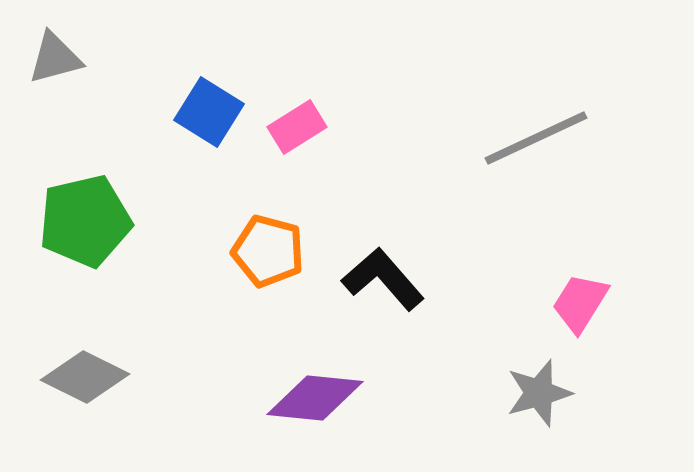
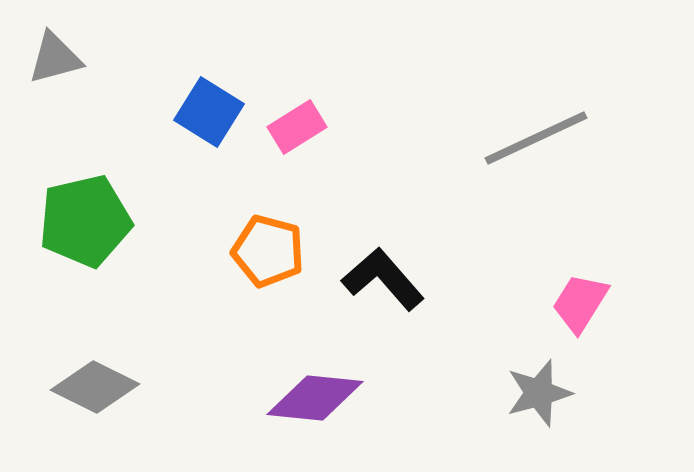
gray diamond: moved 10 px right, 10 px down
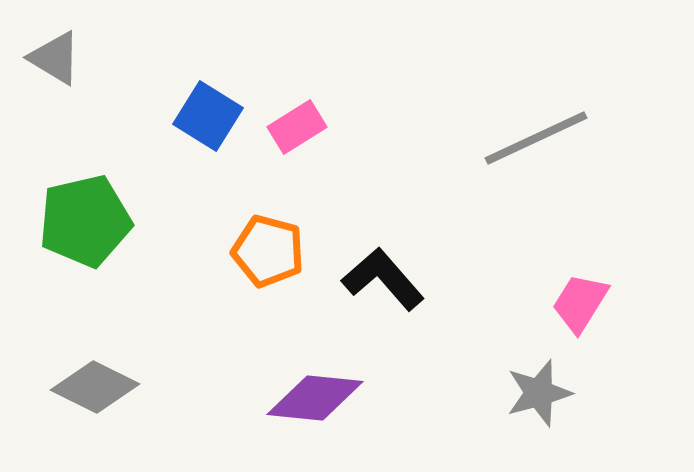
gray triangle: rotated 46 degrees clockwise
blue square: moved 1 px left, 4 px down
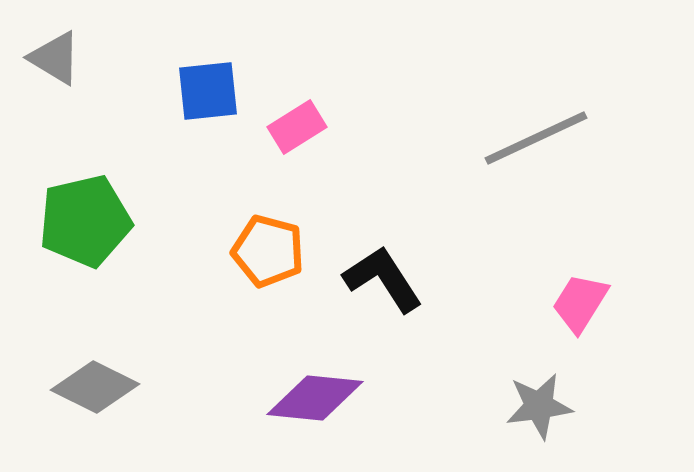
blue square: moved 25 px up; rotated 38 degrees counterclockwise
black L-shape: rotated 8 degrees clockwise
gray star: moved 13 px down; rotated 8 degrees clockwise
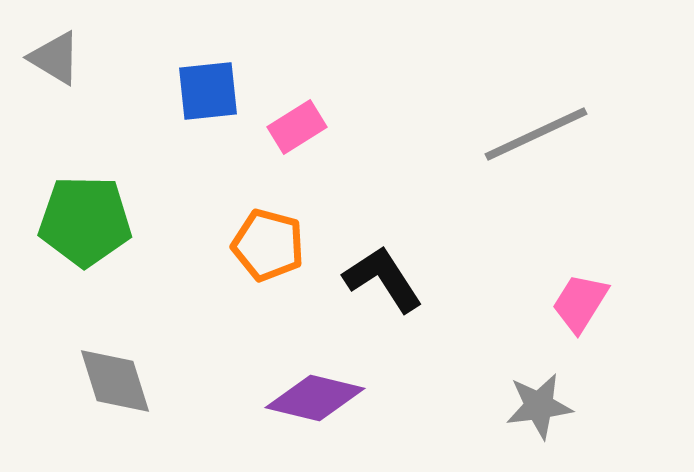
gray line: moved 4 px up
green pentagon: rotated 14 degrees clockwise
orange pentagon: moved 6 px up
gray diamond: moved 20 px right, 6 px up; rotated 46 degrees clockwise
purple diamond: rotated 8 degrees clockwise
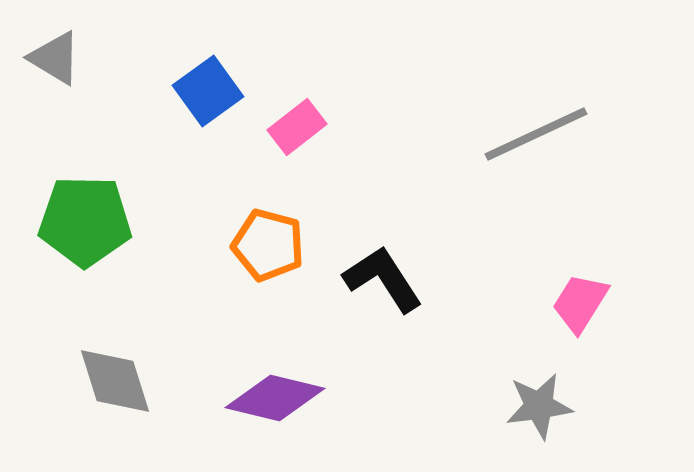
blue square: rotated 30 degrees counterclockwise
pink rectangle: rotated 6 degrees counterclockwise
purple diamond: moved 40 px left
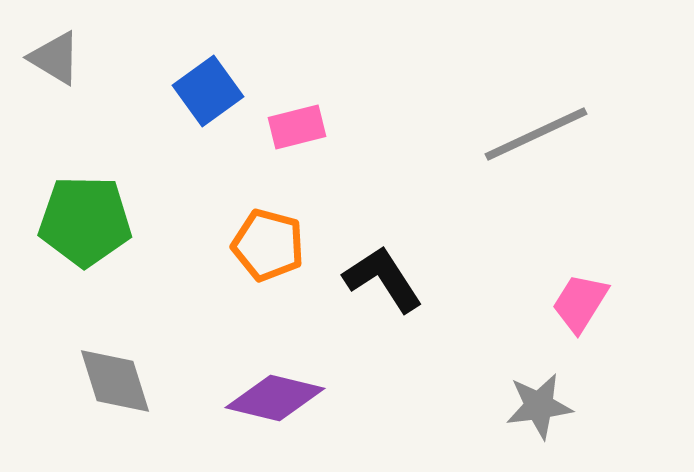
pink rectangle: rotated 24 degrees clockwise
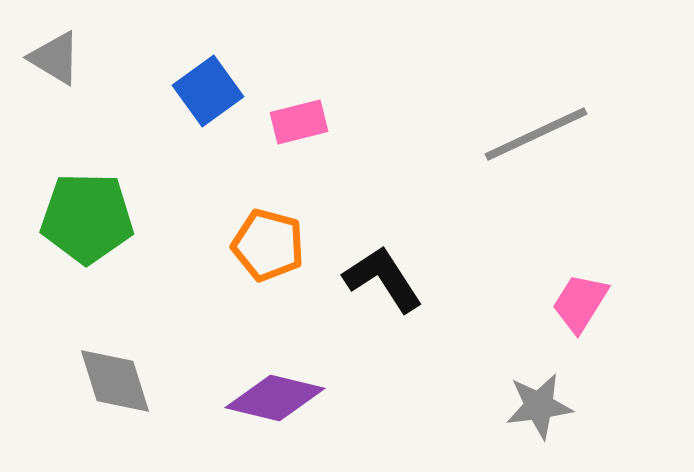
pink rectangle: moved 2 px right, 5 px up
green pentagon: moved 2 px right, 3 px up
